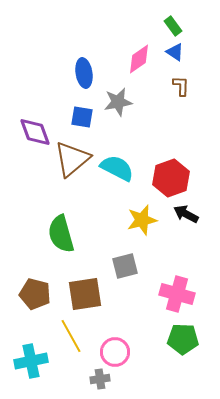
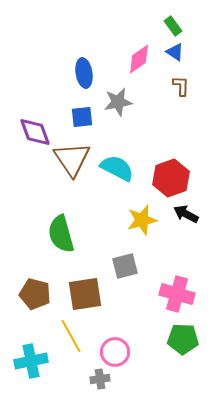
blue square: rotated 15 degrees counterclockwise
brown triangle: rotated 24 degrees counterclockwise
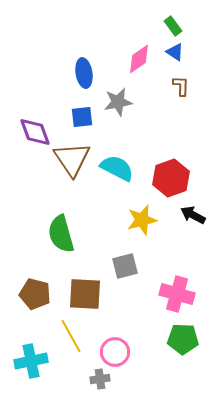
black arrow: moved 7 px right, 1 px down
brown square: rotated 12 degrees clockwise
